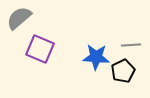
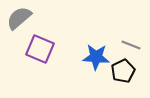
gray line: rotated 24 degrees clockwise
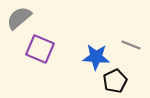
black pentagon: moved 8 px left, 10 px down
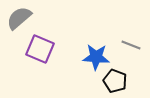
black pentagon: rotated 25 degrees counterclockwise
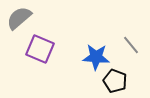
gray line: rotated 30 degrees clockwise
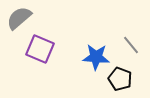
black pentagon: moved 5 px right, 2 px up
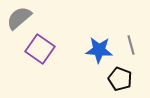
gray line: rotated 24 degrees clockwise
purple square: rotated 12 degrees clockwise
blue star: moved 3 px right, 7 px up
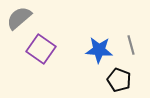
purple square: moved 1 px right
black pentagon: moved 1 px left, 1 px down
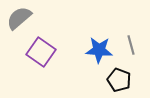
purple square: moved 3 px down
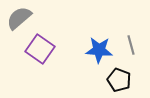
purple square: moved 1 px left, 3 px up
